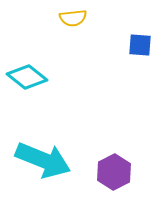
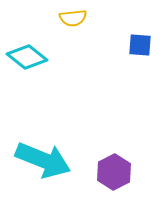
cyan diamond: moved 20 px up
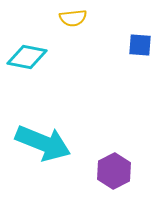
cyan diamond: rotated 27 degrees counterclockwise
cyan arrow: moved 17 px up
purple hexagon: moved 1 px up
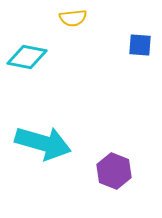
cyan arrow: rotated 6 degrees counterclockwise
purple hexagon: rotated 12 degrees counterclockwise
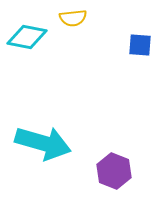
cyan diamond: moved 20 px up
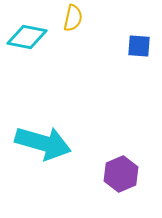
yellow semicircle: rotated 72 degrees counterclockwise
blue square: moved 1 px left, 1 px down
purple hexagon: moved 7 px right, 3 px down; rotated 16 degrees clockwise
